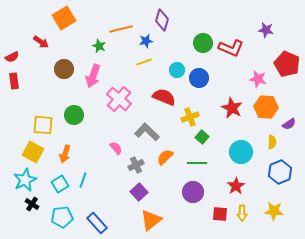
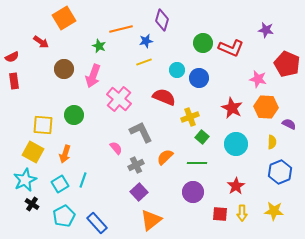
purple semicircle at (289, 124): rotated 120 degrees counterclockwise
gray L-shape at (147, 132): moved 6 px left; rotated 20 degrees clockwise
cyan circle at (241, 152): moved 5 px left, 8 px up
cyan pentagon at (62, 217): moved 2 px right, 1 px up; rotated 20 degrees counterclockwise
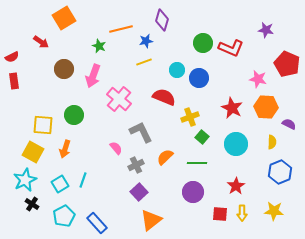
orange arrow at (65, 154): moved 5 px up
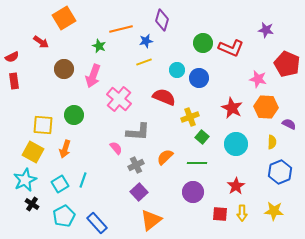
gray L-shape at (141, 132): moved 3 px left; rotated 120 degrees clockwise
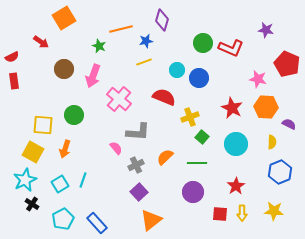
cyan pentagon at (64, 216): moved 1 px left, 3 px down
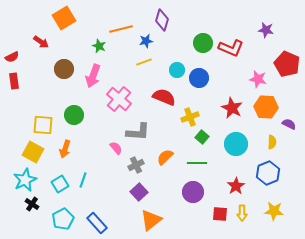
blue hexagon at (280, 172): moved 12 px left, 1 px down
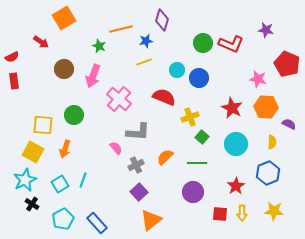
red L-shape at (231, 48): moved 4 px up
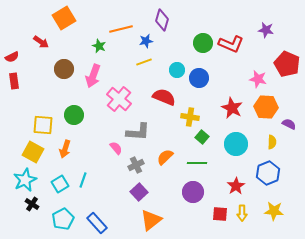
yellow cross at (190, 117): rotated 30 degrees clockwise
